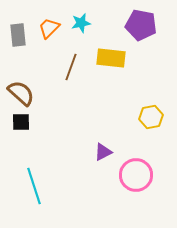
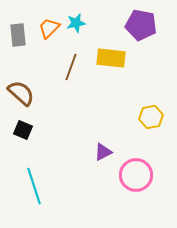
cyan star: moved 5 px left
black square: moved 2 px right, 8 px down; rotated 24 degrees clockwise
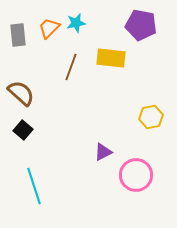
black square: rotated 18 degrees clockwise
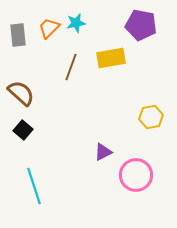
yellow rectangle: rotated 16 degrees counterclockwise
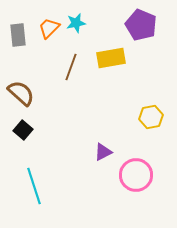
purple pentagon: rotated 12 degrees clockwise
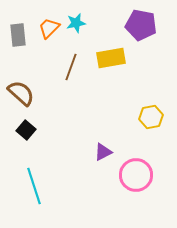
purple pentagon: rotated 12 degrees counterclockwise
black square: moved 3 px right
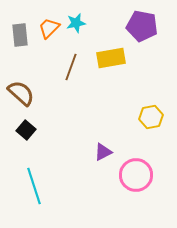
purple pentagon: moved 1 px right, 1 px down
gray rectangle: moved 2 px right
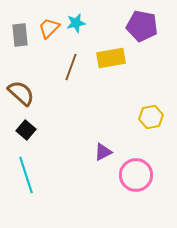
cyan line: moved 8 px left, 11 px up
